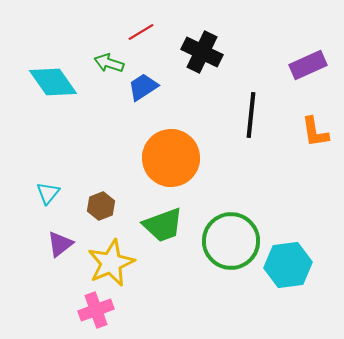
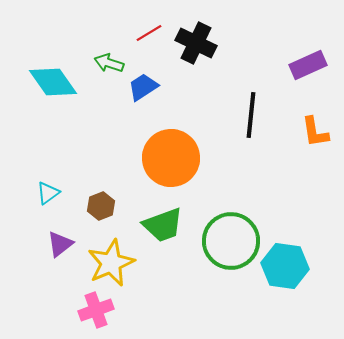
red line: moved 8 px right, 1 px down
black cross: moved 6 px left, 9 px up
cyan triangle: rotated 15 degrees clockwise
cyan hexagon: moved 3 px left, 1 px down; rotated 15 degrees clockwise
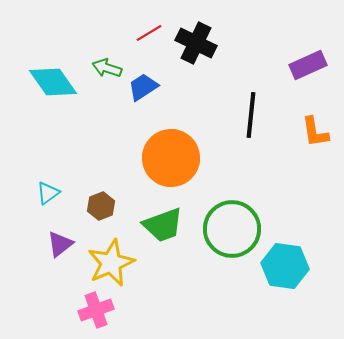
green arrow: moved 2 px left, 5 px down
green circle: moved 1 px right, 12 px up
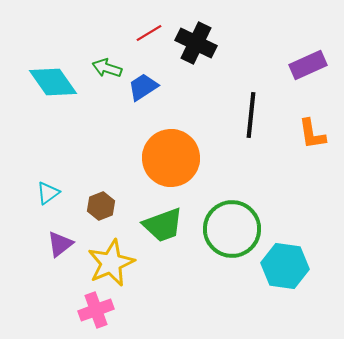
orange L-shape: moved 3 px left, 2 px down
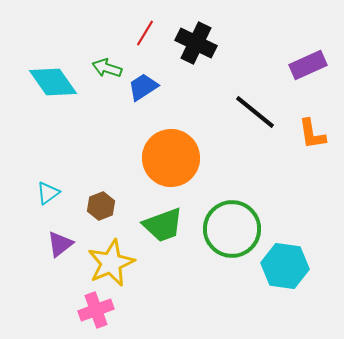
red line: moved 4 px left; rotated 28 degrees counterclockwise
black line: moved 4 px right, 3 px up; rotated 57 degrees counterclockwise
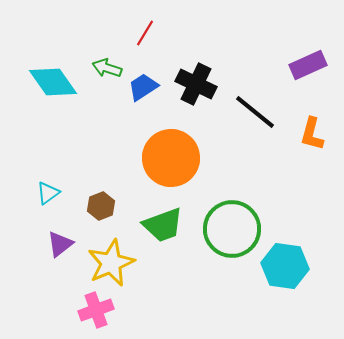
black cross: moved 41 px down
orange L-shape: rotated 24 degrees clockwise
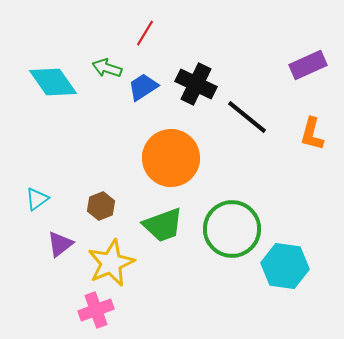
black line: moved 8 px left, 5 px down
cyan triangle: moved 11 px left, 6 px down
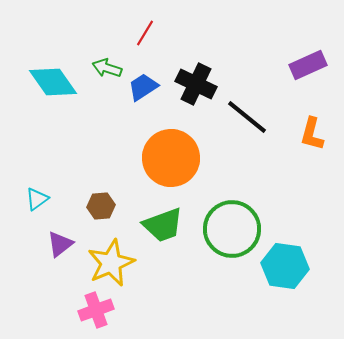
brown hexagon: rotated 16 degrees clockwise
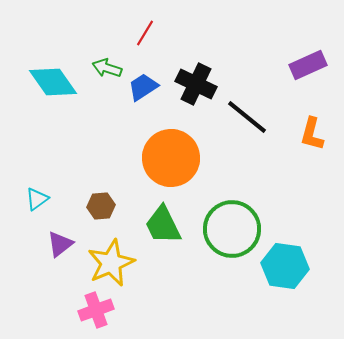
green trapezoid: rotated 84 degrees clockwise
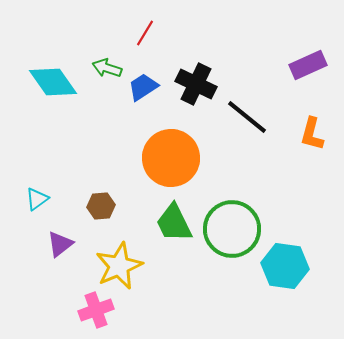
green trapezoid: moved 11 px right, 2 px up
yellow star: moved 8 px right, 3 px down
